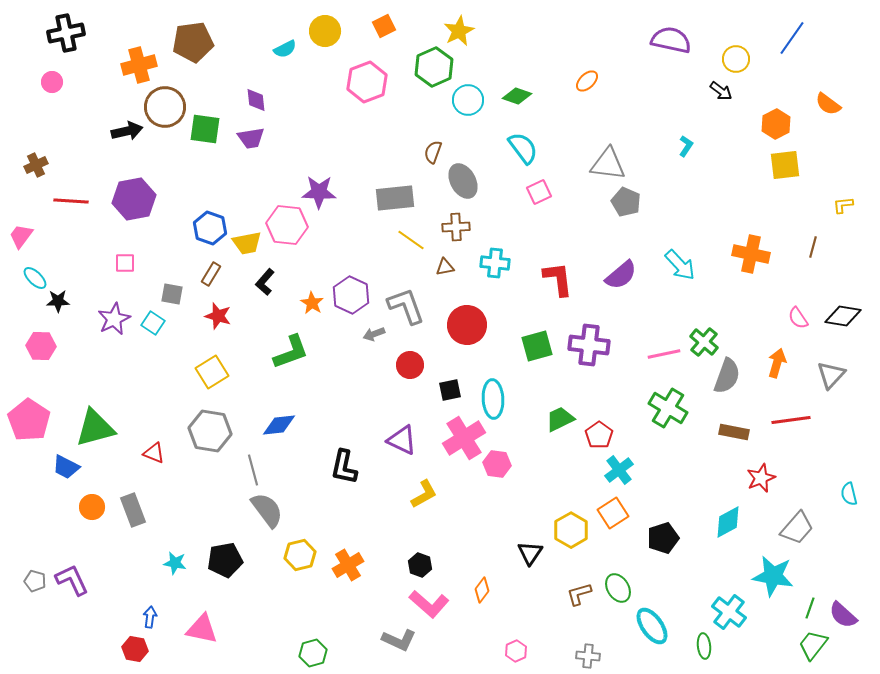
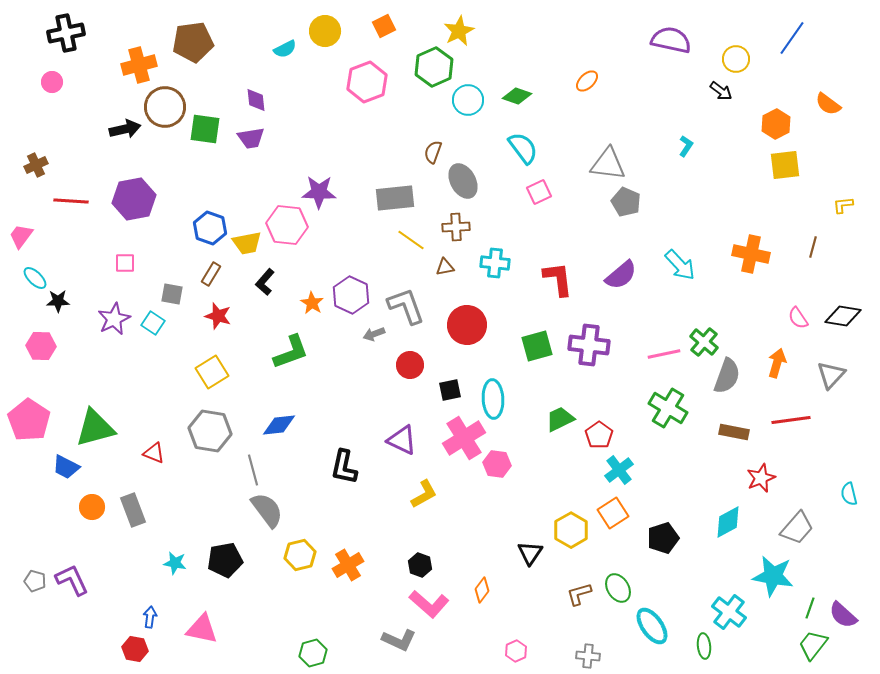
black arrow at (127, 131): moved 2 px left, 2 px up
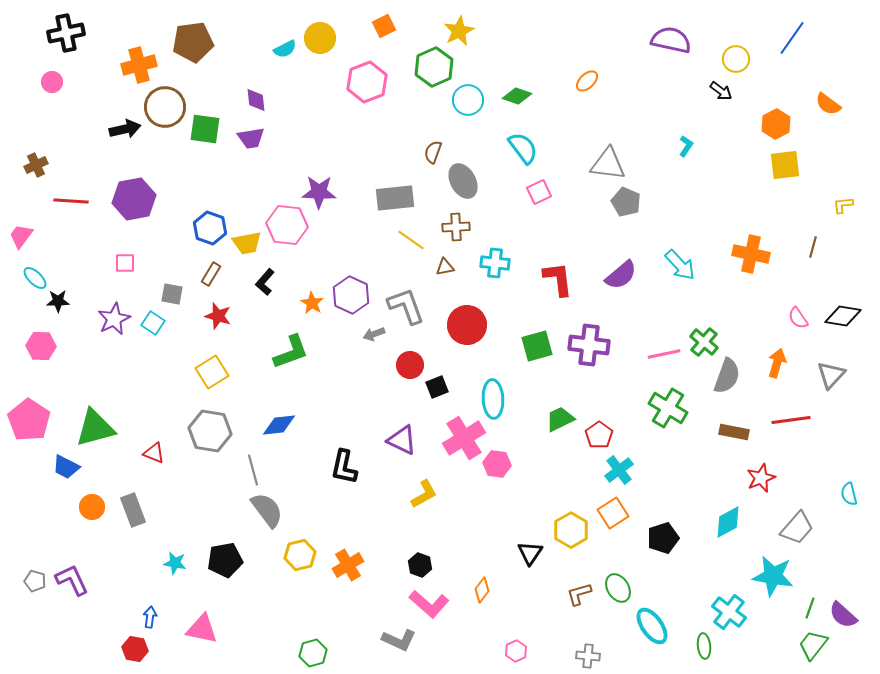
yellow circle at (325, 31): moved 5 px left, 7 px down
black square at (450, 390): moved 13 px left, 3 px up; rotated 10 degrees counterclockwise
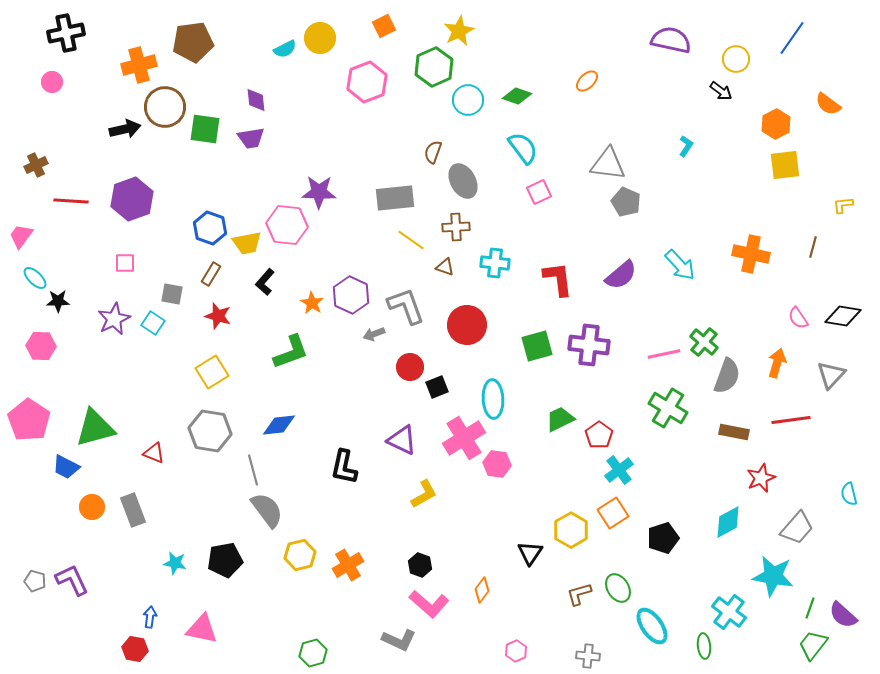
purple hexagon at (134, 199): moved 2 px left; rotated 9 degrees counterclockwise
brown triangle at (445, 267): rotated 30 degrees clockwise
red circle at (410, 365): moved 2 px down
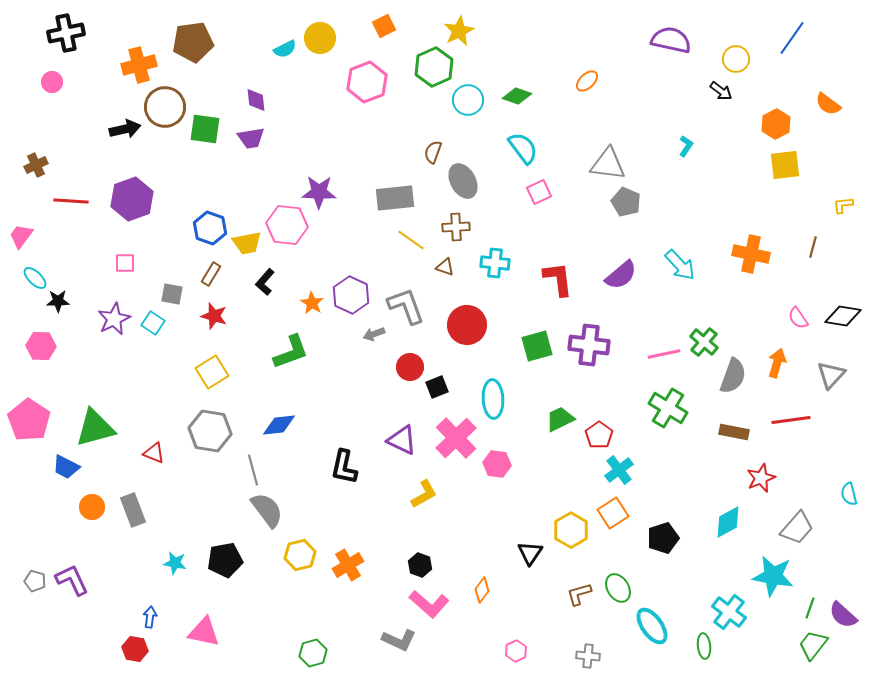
red star at (218, 316): moved 4 px left
gray semicircle at (727, 376): moved 6 px right
pink cross at (464, 438): moved 8 px left; rotated 12 degrees counterclockwise
pink triangle at (202, 629): moved 2 px right, 3 px down
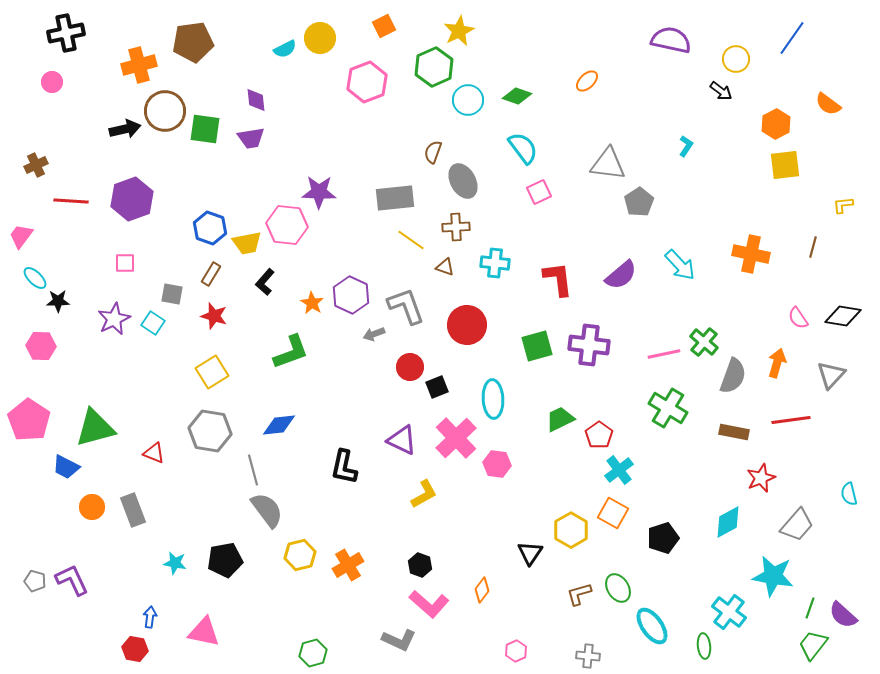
brown circle at (165, 107): moved 4 px down
gray pentagon at (626, 202): moved 13 px right; rotated 16 degrees clockwise
orange square at (613, 513): rotated 28 degrees counterclockwise
gray trapezoid at (797, 528): moved 3 px up
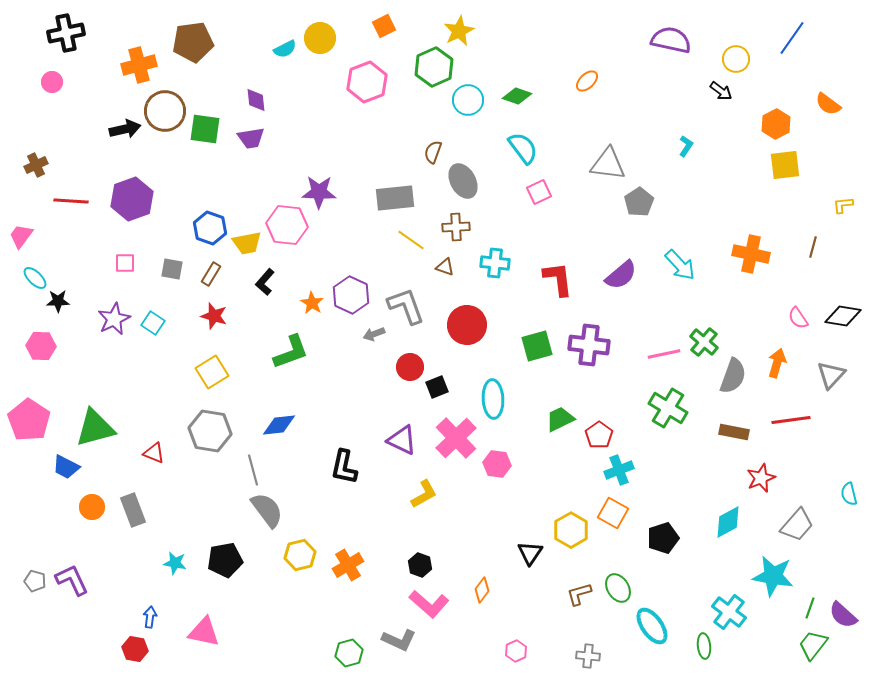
gray square at (172, 294): moved 25 px up
cyan cross at (619, 470): rotated 16 degrees clockwise
green hexagon at (313, 653): moved 36 px right
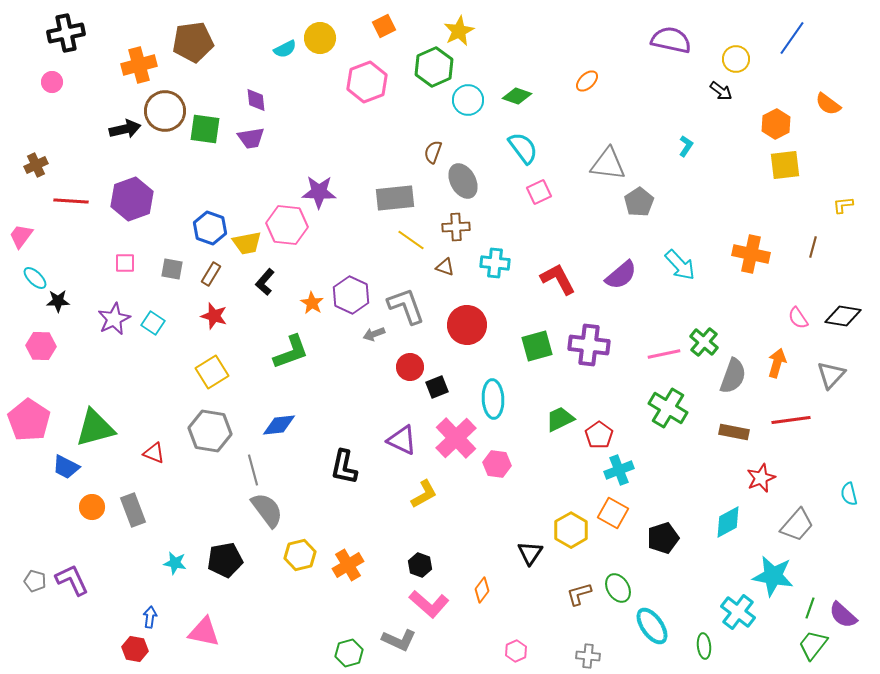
red L-shape at (558, 279): rotated 21 degrees counterclockwise
cyan cross at (729, 612): moved 9 px right
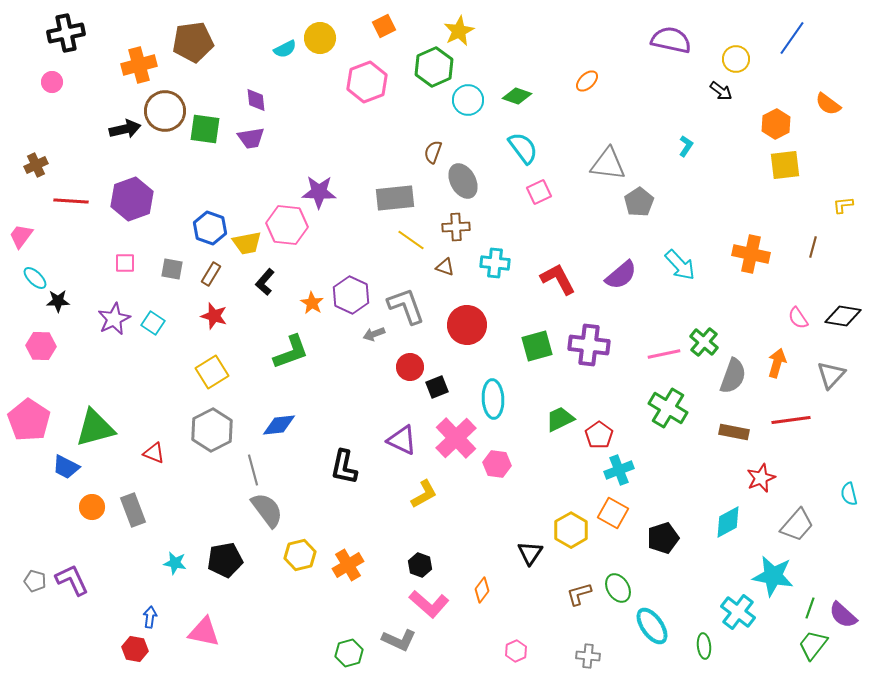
gray hexagon at (210, 431): moved 2 px right, 1 px up; rotated 24 degrees clockwise
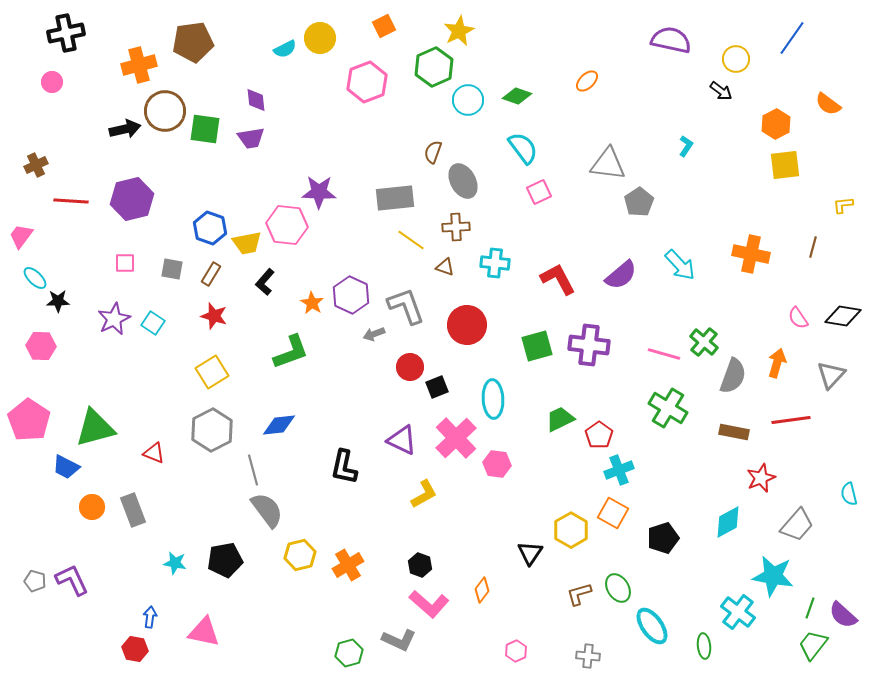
purple hexagon at (132, 199): rotated 6 degrees clockwise
pink line at (664, 354): rotated 28 degrees clockwise
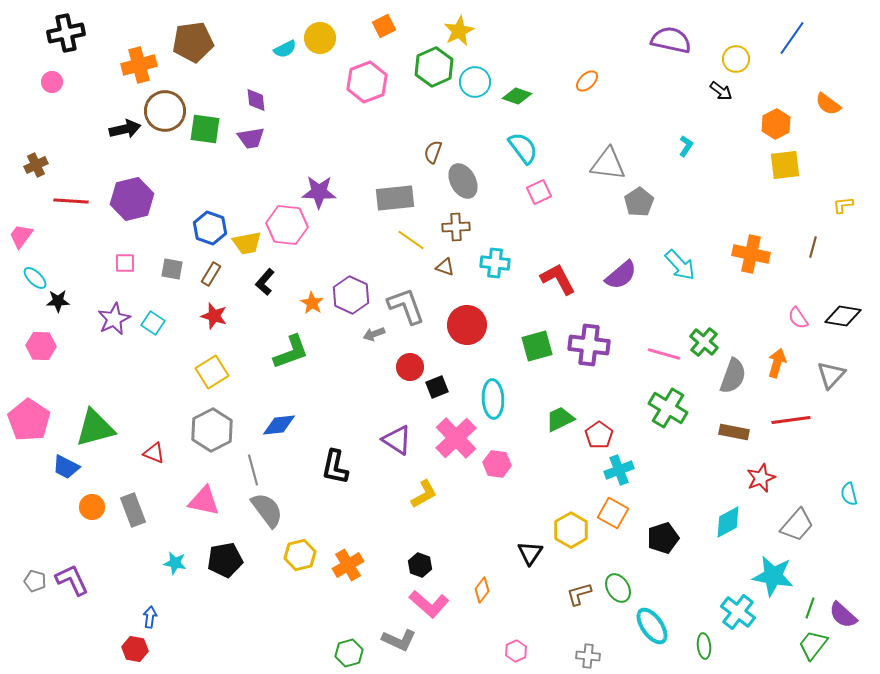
cyan circle at (468, 100): moved 7 px right, 18 px up
purple triangle at (402, 440): moved 5 px left; rotated 8 degrees clockwise
black L-shape at (344, 467): moved 9 px left
pink triangle at (204, 632): moved 131 px up
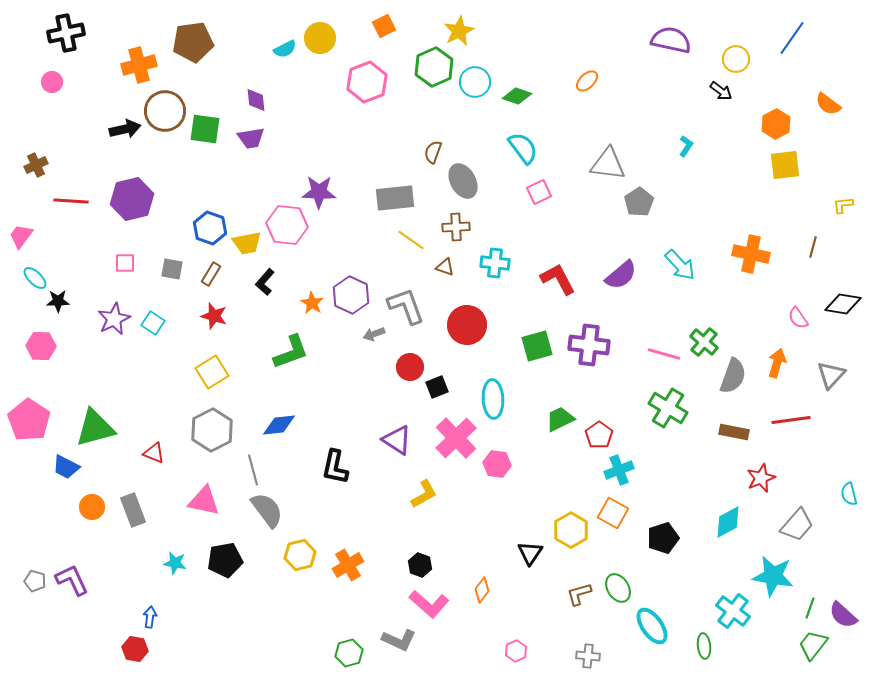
black diamond at (843, 316): moved 12 px up
cyan cross at (738, 612): moved 5 px left, 1 px up
